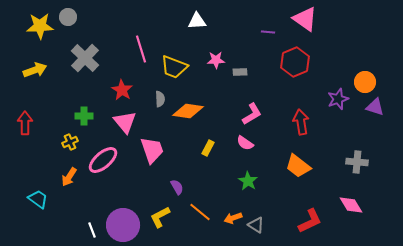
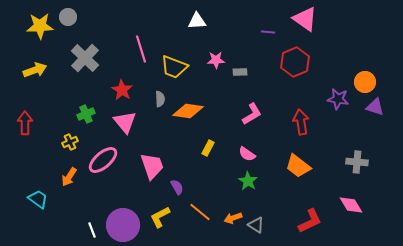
purple star at (338, 99): rotated 30 degrees clockwise
green cross at (84, 116): moved 2 px right, 2 px up; rotated 24 degrees counterclockwise
pink semicircle at (245, 143): moved 2 px right, 11 px down
pink trapezoid at (152, 150): moved 16 px down
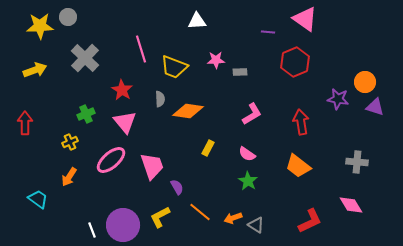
pink ellipse at (103, 160): moved 8 px right
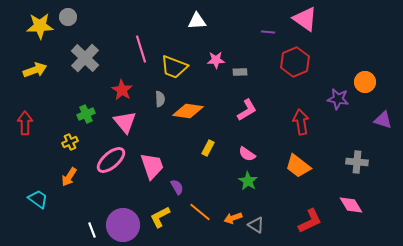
purple triangle at (375, 107): moved 8 px right, 13 px down
pink L-shape at (252, 114): moved 5 px left, 4 px up
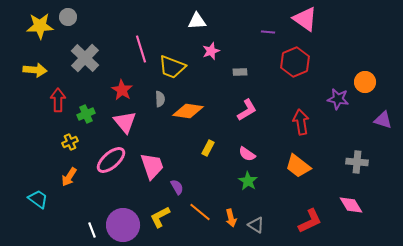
pink star at (216, 60): moved 5 px left, 9 px up; rotated 18 degrees counterclockwise
yellow trapezoid at (174, 67): moved 2 px left
yellow arrow at (35, 70): rotated 25 degrees clockwise
red arrow at (25, 123): moved 33 px right, 23 px up
orange arrow at (233, 218): moved 2 px left; rotated 84 degrees counterclockwise
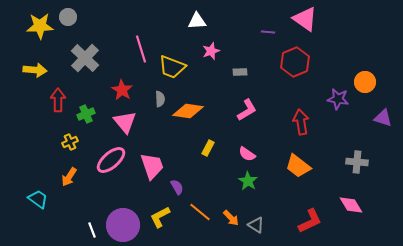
purple triangle at (383, 120): moved 2 px up
orange arrow at (231, 218): rotated 30 degrees counterclockwise
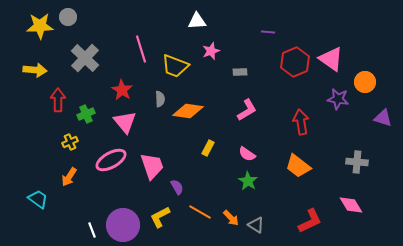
pink triangle at (305, 19): moved 26 px right, 40 px down
yellow trapezoid at (172, 67): moved 3 px right, 1 px up
pink ellipse at (111, 160): rotated 12 degrees clockwise
orange line at (200, 212): rotated 10 degrees counterclockwise
